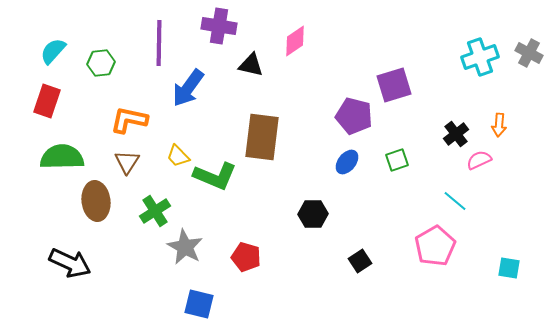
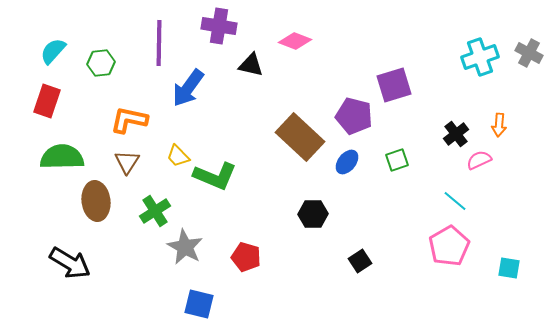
pink diamond: rotated 56 degrees clockwise
brown rectangle: moved 38 px right; rotated 54 degrees counterclockwise
pink pentagon: moved 14 px right
black arrow: rotated 6 degrees clockwise
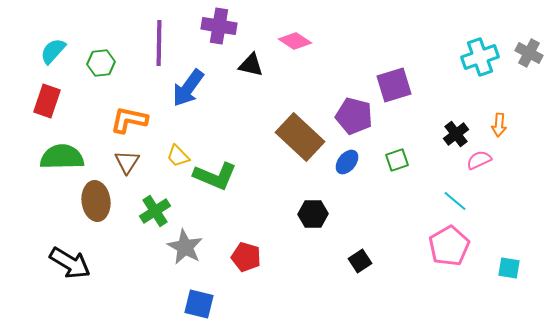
pink diamond: rotated 12 degrees clockwise
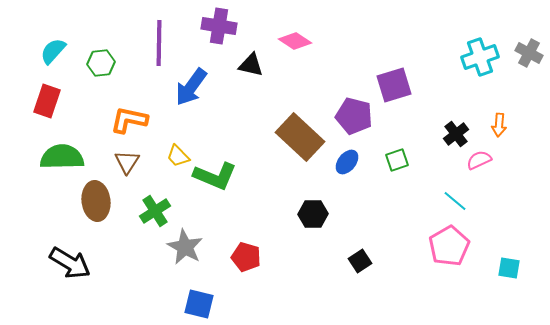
blue arrow: moved 3 px right, 1 px up
